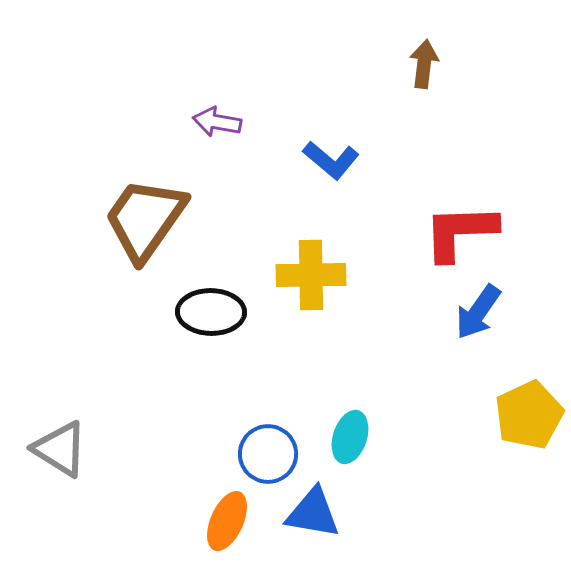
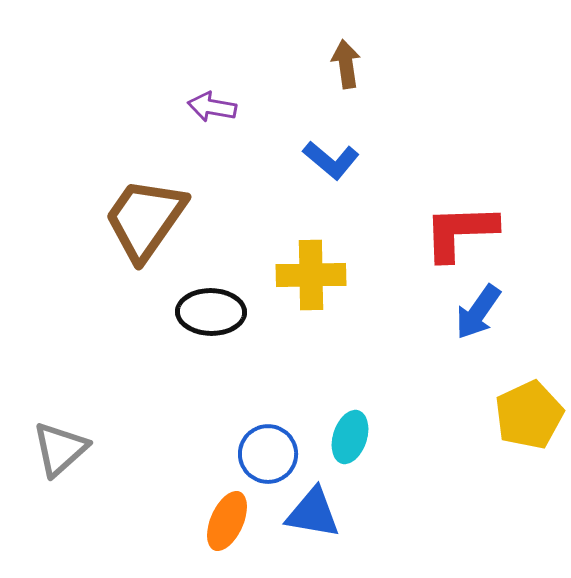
brown arrow: moved 78 px left; rotated 15 degrees counterclockwise
purple arrow: moved 5 px left, 15 px up
gray triangle: rotated 46 degrees clockwise
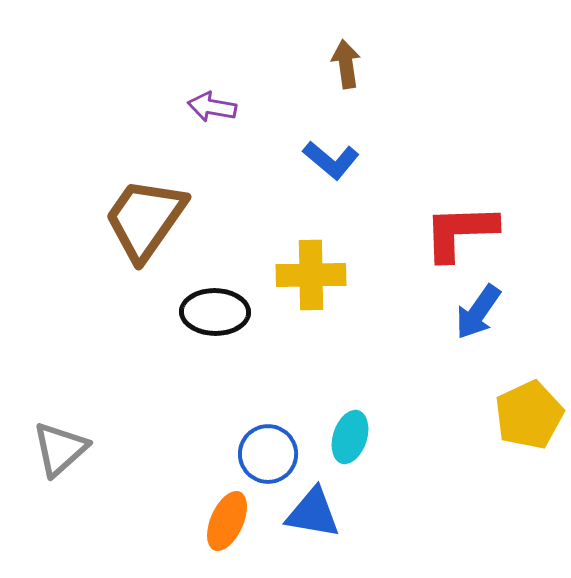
black ellipse: moved 4 px right
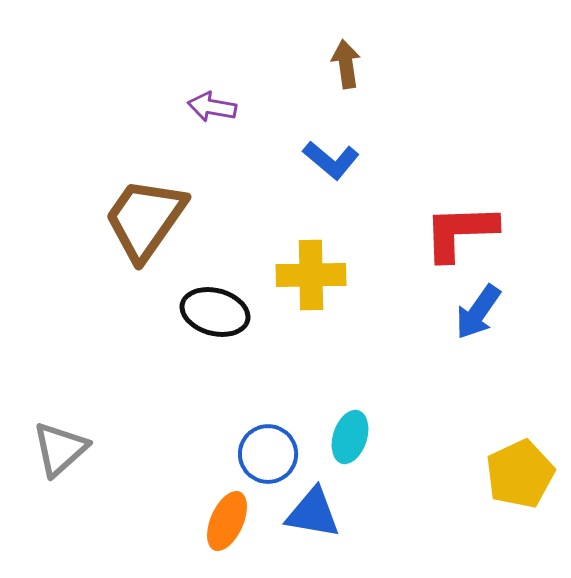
black ellipse: rotated 14 degrees clockwise
yellow pentagon: moved 9 px left, 59 px down
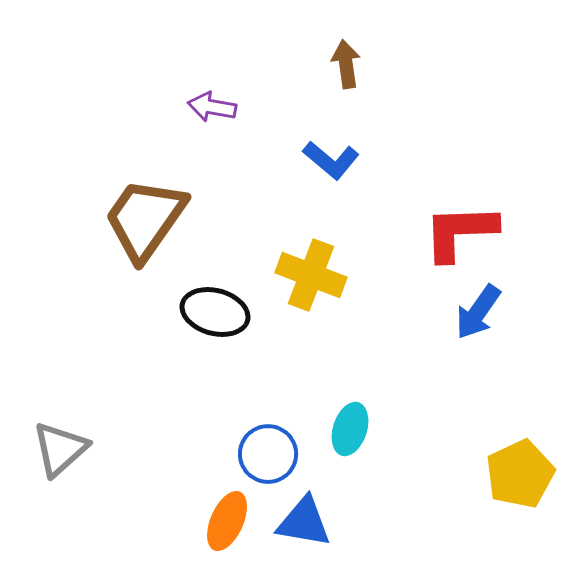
yellow cross: rotated 22 degrees clockwise
cyan ellipse: moved 8 px up
blue triangle: moved 9 px left, 9 px down
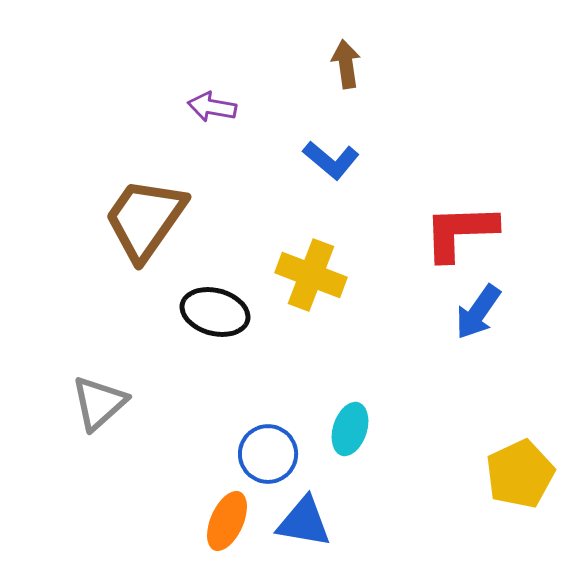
gray triangle: moved 39 px right, 46 px up
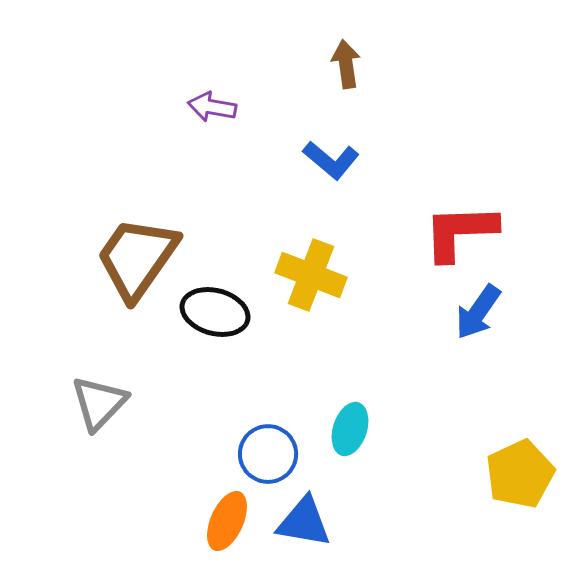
brown trapezoid: moved 8 px left, 39 px down
gray triangle: rotated 4 degrees counterclockwise
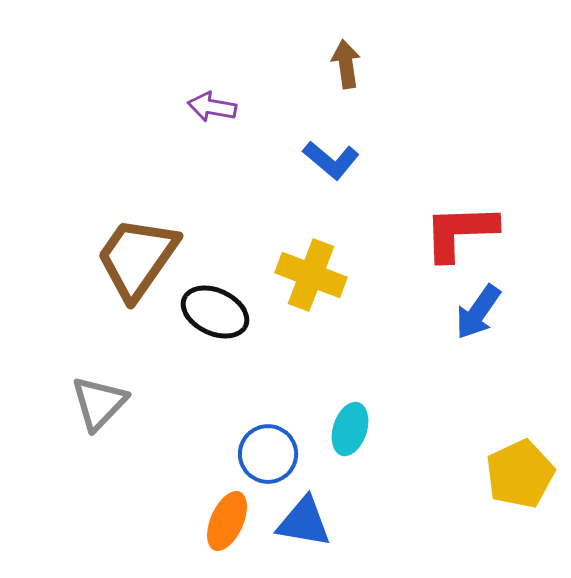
black ellipse: rotated 10 degrees clockwise
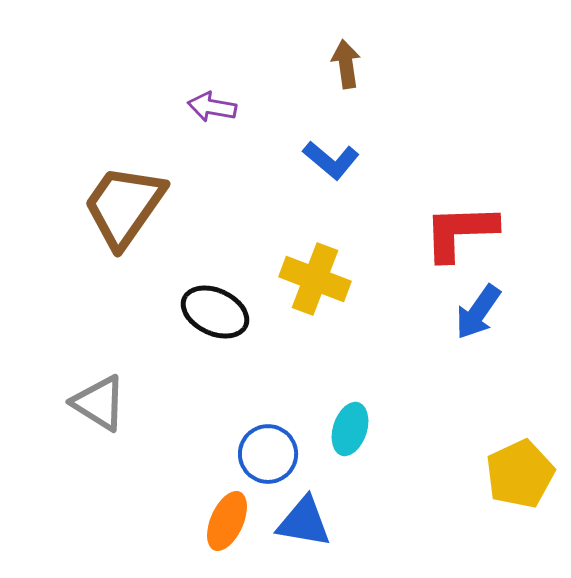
brown trapezoid: moved 13 px left, 52 px up
yellow cross: moved 4 px right, 4 px down
gray triangle: rotated 42 degrees counterclockwise
